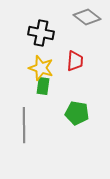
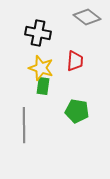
black cross: moved 3 px left
green pentagon: moved 2 px up
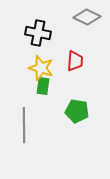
gray diamond: rotated 12 degrees counterclockwise
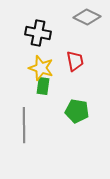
red trapezoid: rotated 15 degrees counterclockwise
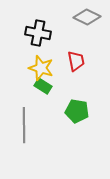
red trapezoid: moved 1 px right
green rectangle: rotated 66 degrees counterclockwise
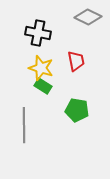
gray diamond: moved 1 px right
green pentagon: moved 1 px up
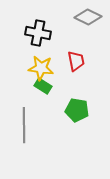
yellow star: rotated 10 degrees counterclockwise
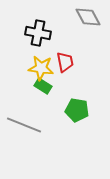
gray diamond: rotated 36 degrees clockwise
red trapezoid: moved 11 px left, 1 px down
gray line: rotated 68 degrees counterclockwise
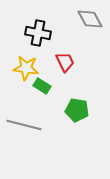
gray diamond: moved 2 px right, 2 px down
red trapezoid: rotated 15 degrees counterclockwise
yellow star: moved 15 px left
green rectangle: moved 1 px left
gray line: rotated 8 degrees counterclockwise
